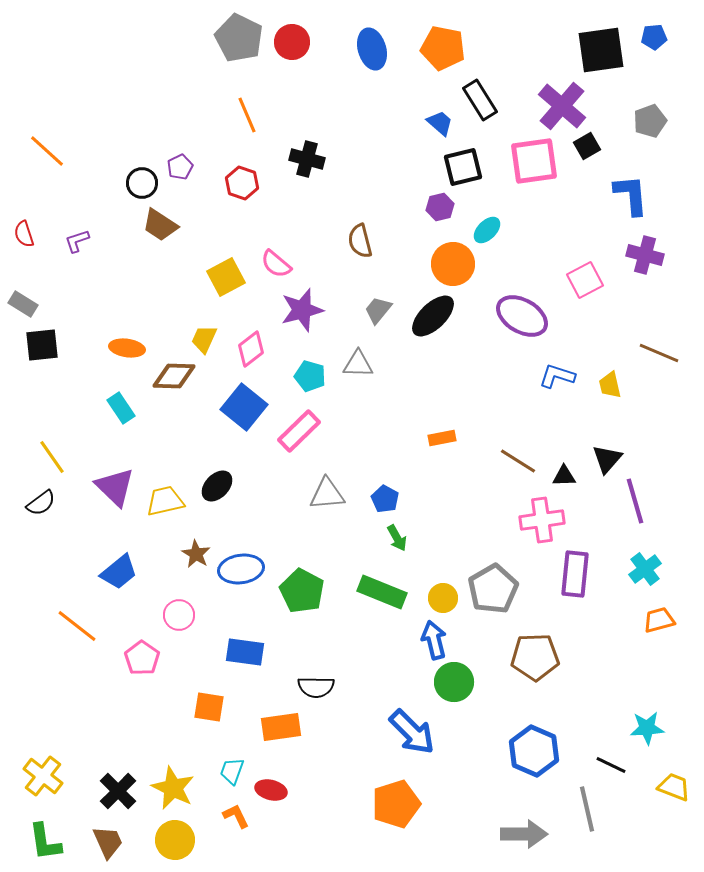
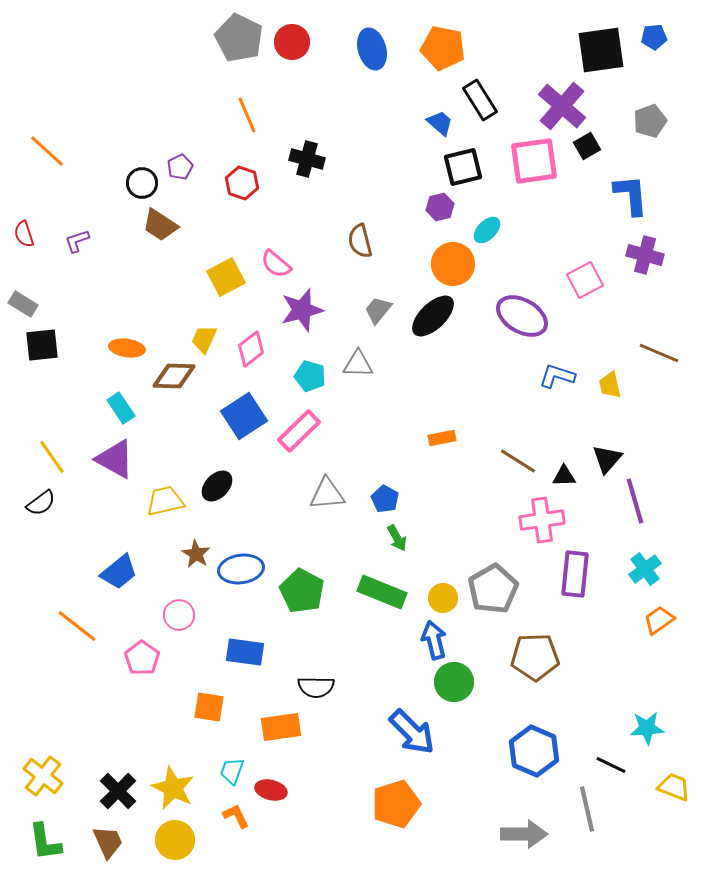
blue square at (244, 407): moved 9 px down; rotated 18 degrees clockwise
purple triangle at (115, 487): moved 28 px up; rotated 15 degrees counterclockwise
orange trapezoid at (659, 620): rotated 20 degrees counterclockwise
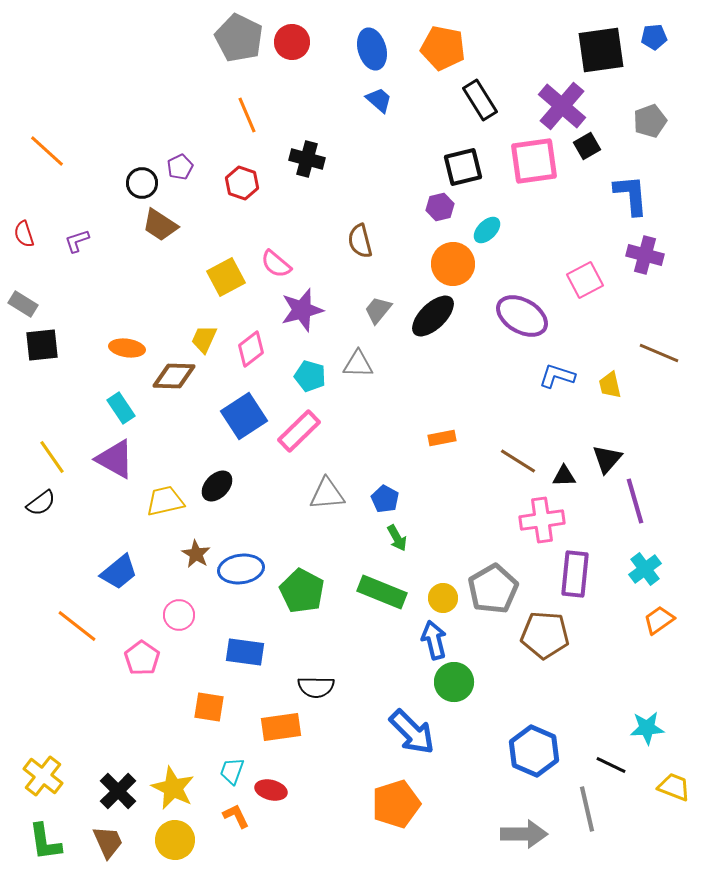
blue trapezoid at (440, 123): moved 61 px left, 23 px up
brown pentagon at (535, 657): moved 10 px right, 22 px up; rotated 6 degrees clockwise
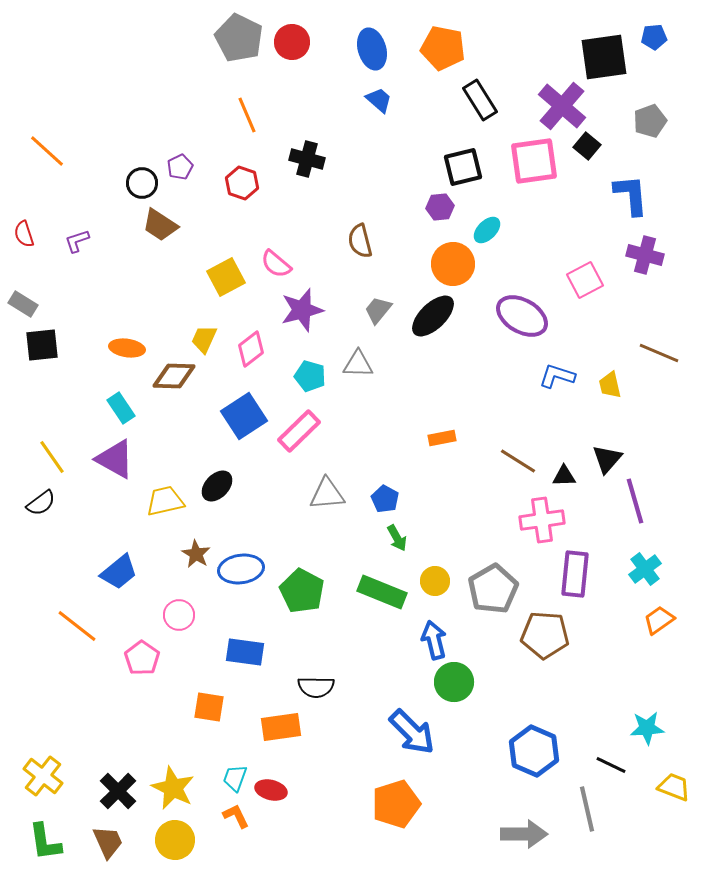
black square at (601, 50): moved 3 px right, 7 px down
black square at (587, 146): rotated 20 degrees counterclockwise
purple hexagon at (440, 207): rotated 8 degrees clockwise
yellow circle at (443, 598): moved 8 px left, 17 px up
cyan trapezoid at (232, 771): moved 3 px right, 7 px down
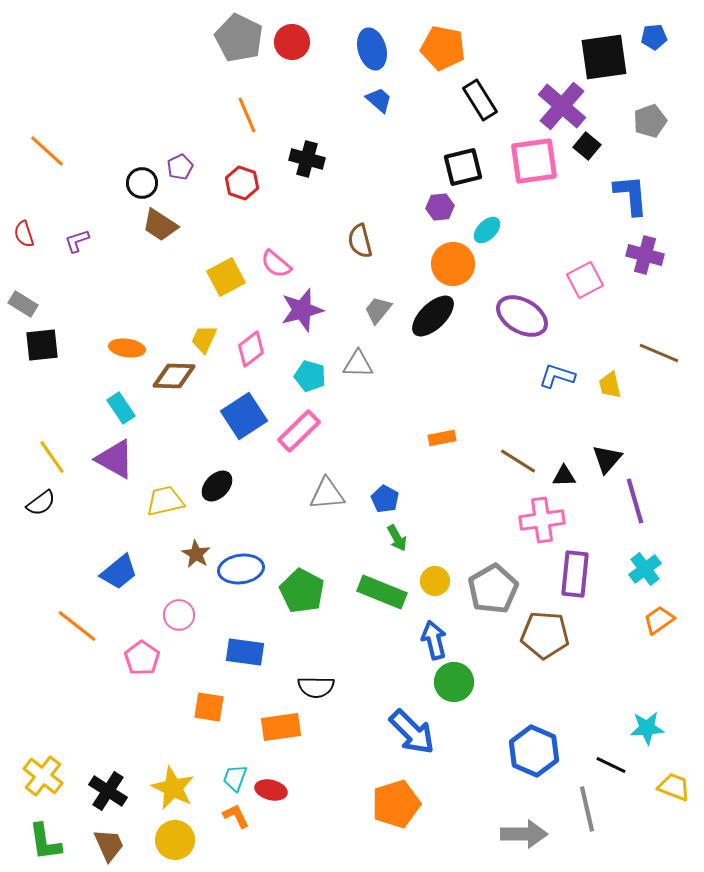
black cross at (118, 791): moved 10 px left; rotated 12 degrees counterclockwise
brown trapezoid at (108, 842): moved 1 px right, 3 px down
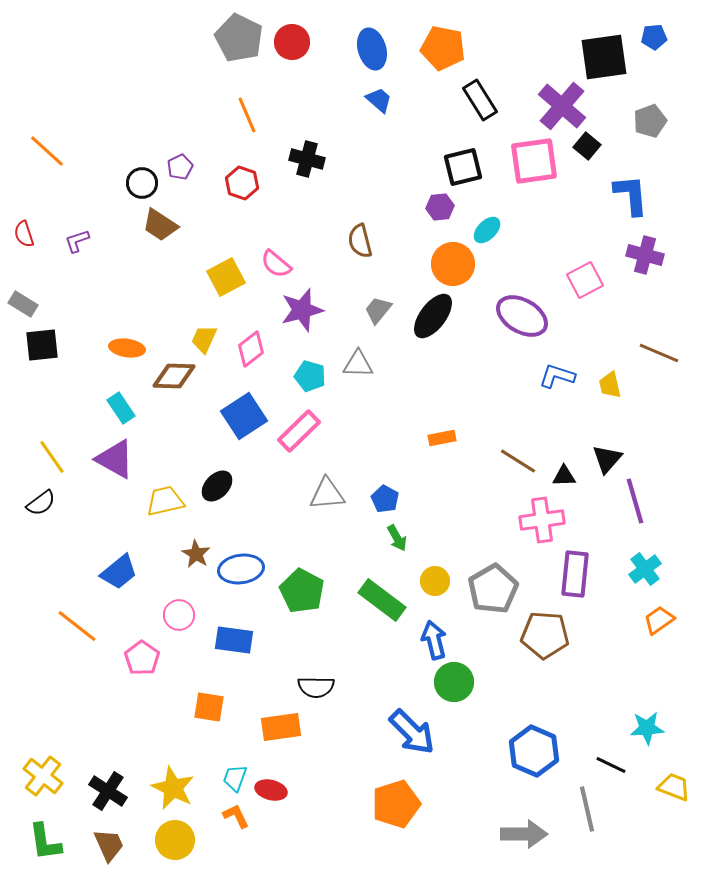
black ellipse at (433, 316): rotated 9 degrees counterclockwise
green rectangle at (382, 592): moved 8 px down; rotated 15 degrees clockwise
blue rectangle at (245, 652): moved 11 px left, 12 px up
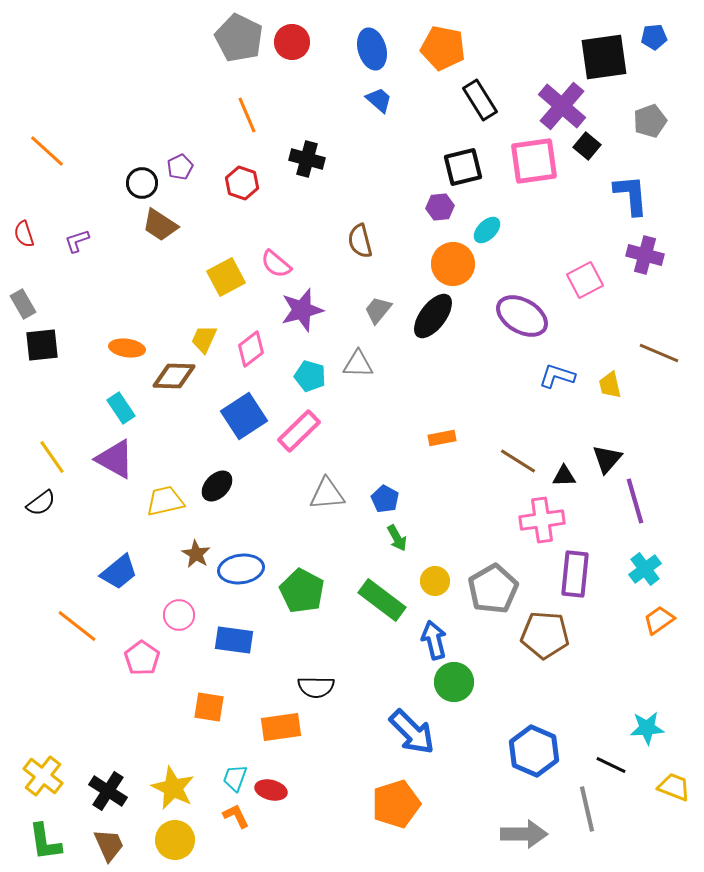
gray rectangle at (23, 304): rotated 28 degrees clockwise
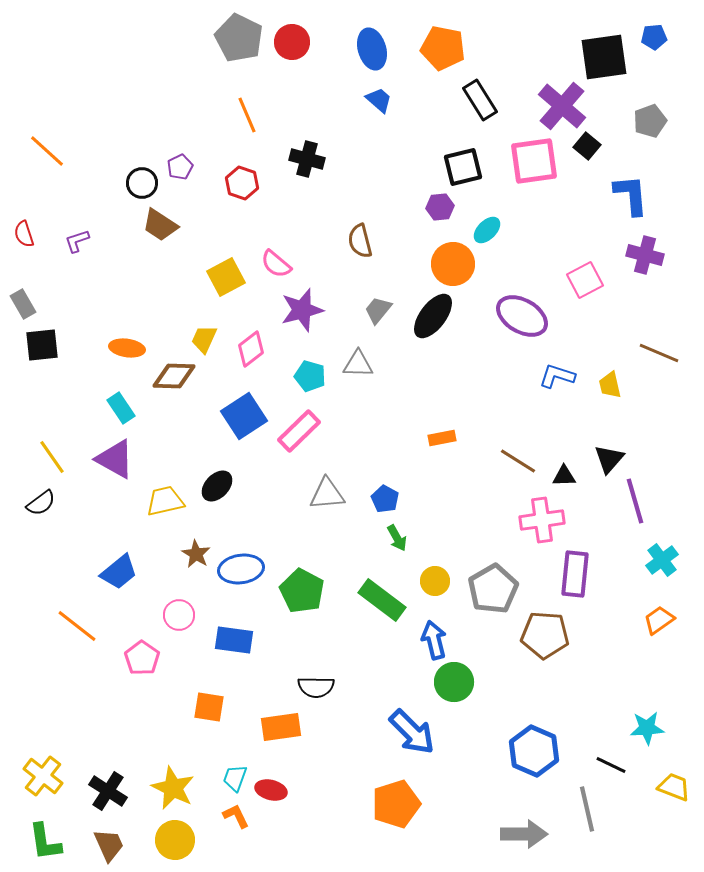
black triangle at (607, 459): moved 2 px right
cyan cross at (645, 569): moved 17 px right, 9 px up
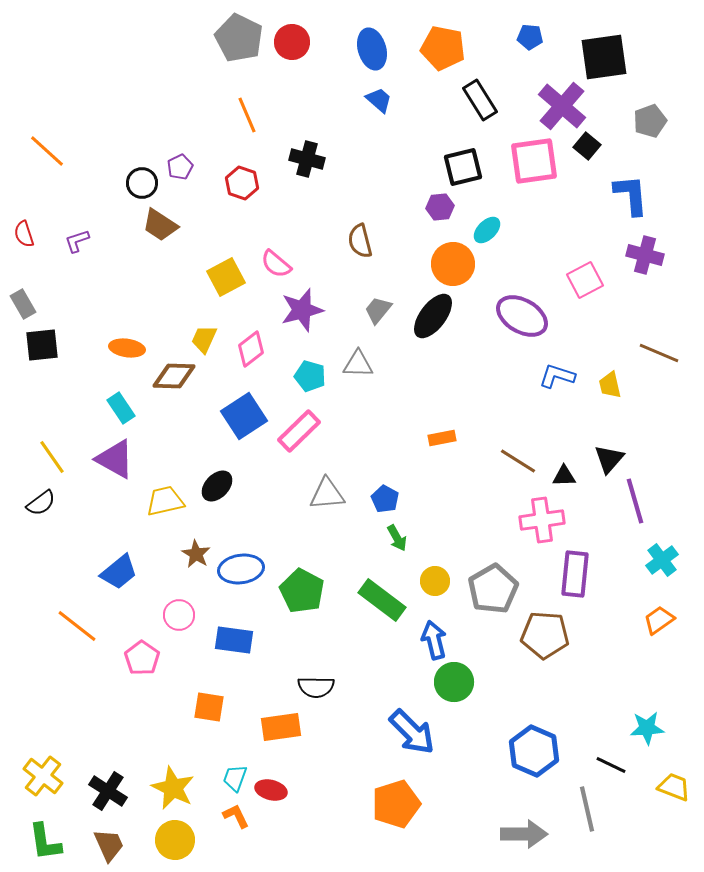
blue pentagon at (654, 37): moved 124 px left; rotated 10 degrees clockwise
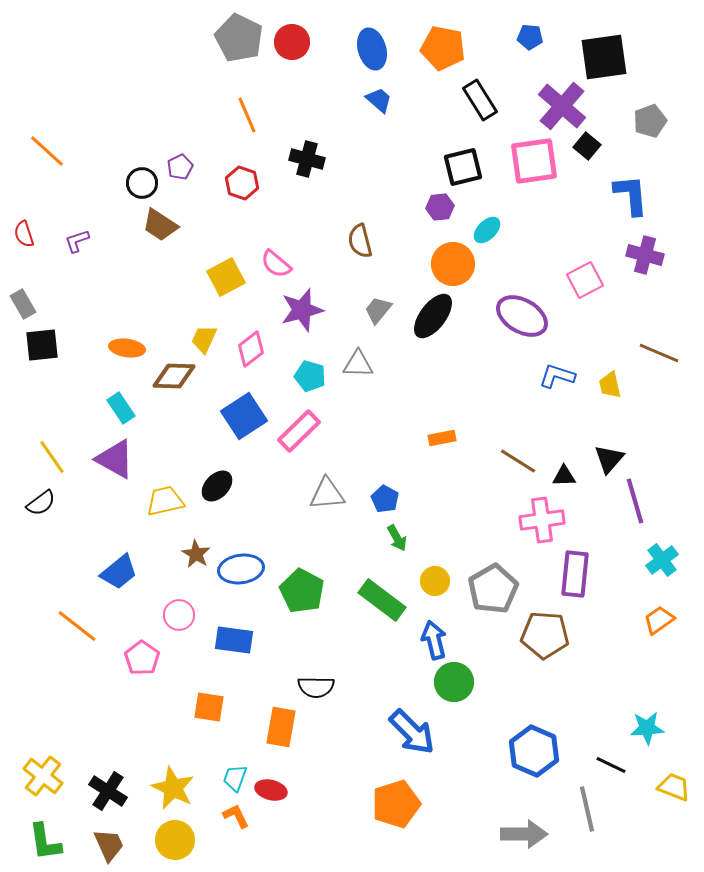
orange rectangle at (281, 727): rotated 72 degrees counterclockwise
